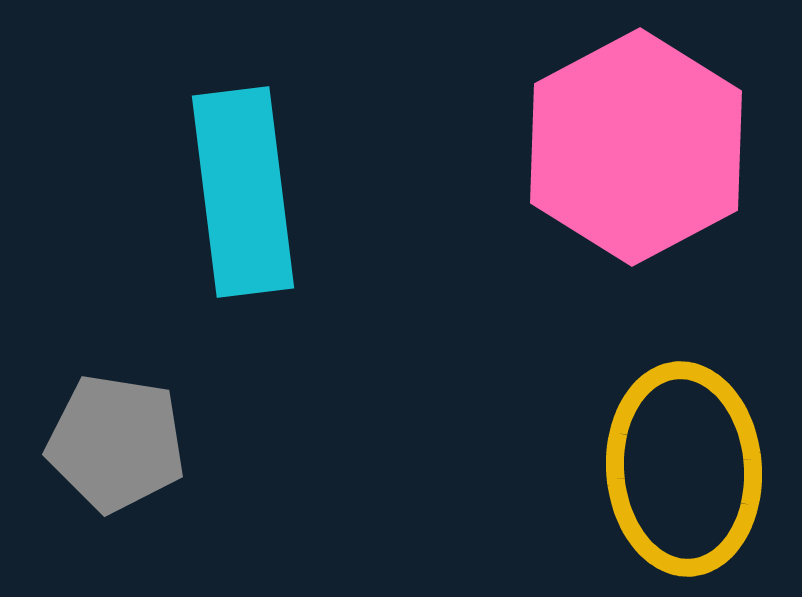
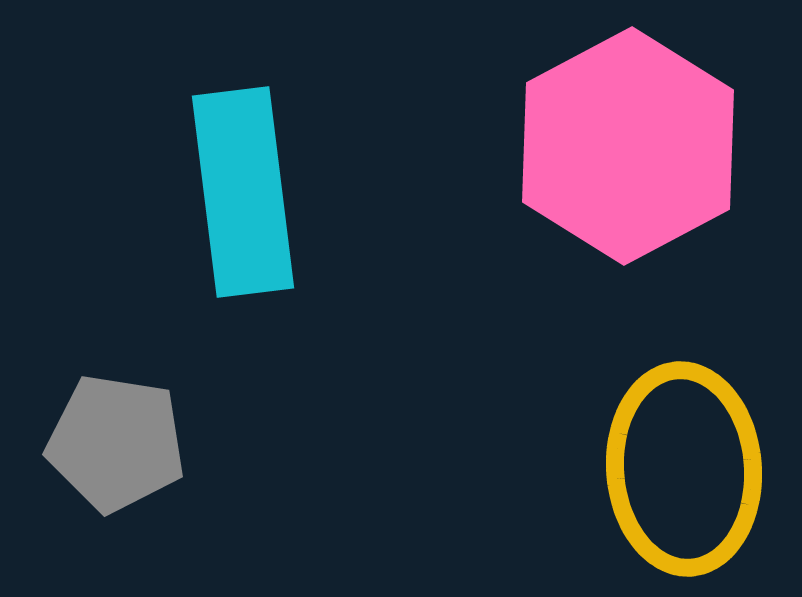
pink hexagon: moved 8 px left, 1 px up
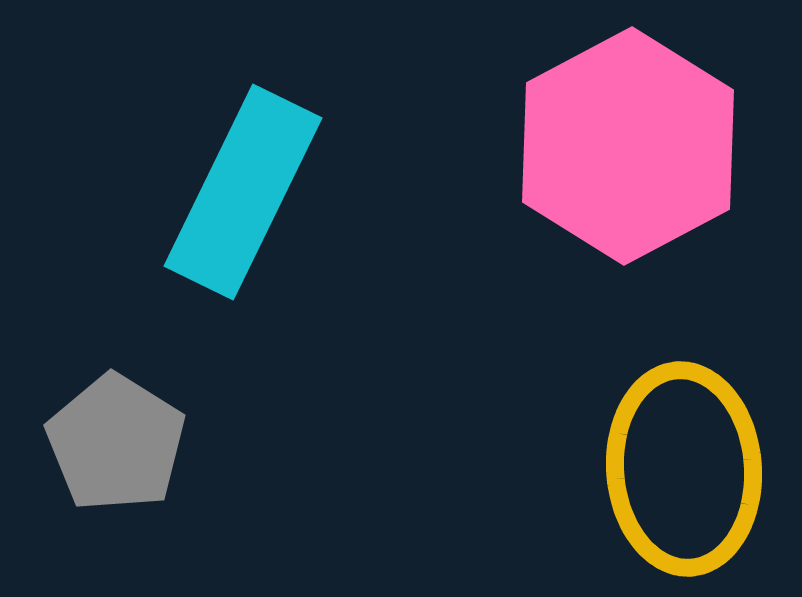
cyan rectangle: rotated 33 degrees clockwise
gray pentagon: rotated 23 degrees clockwise
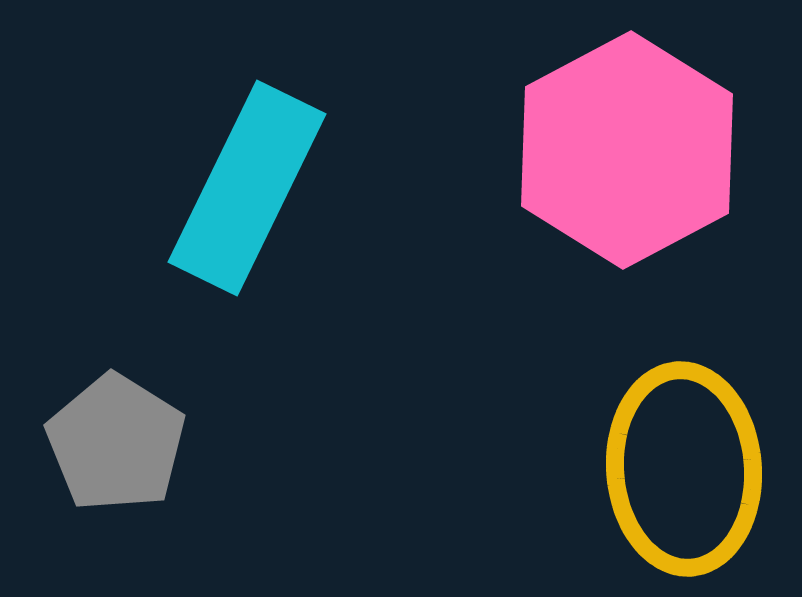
pink hexagon: moved 1 px left, 4 px down
cyan rectangle: moved 4 px right, 4 px up
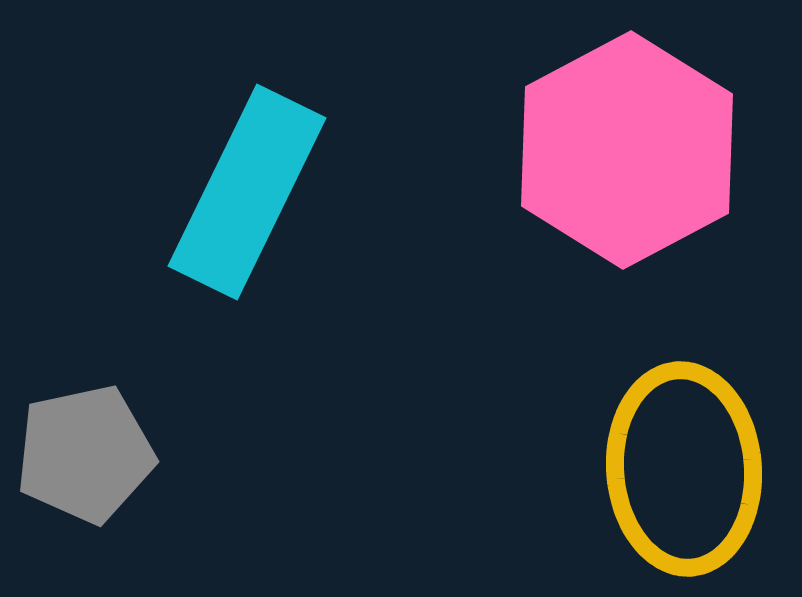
cyan rectangle: moved 4 px down
gray pentagon: moved 31 px left, 11 px down; rotated 28 degrees clockwise
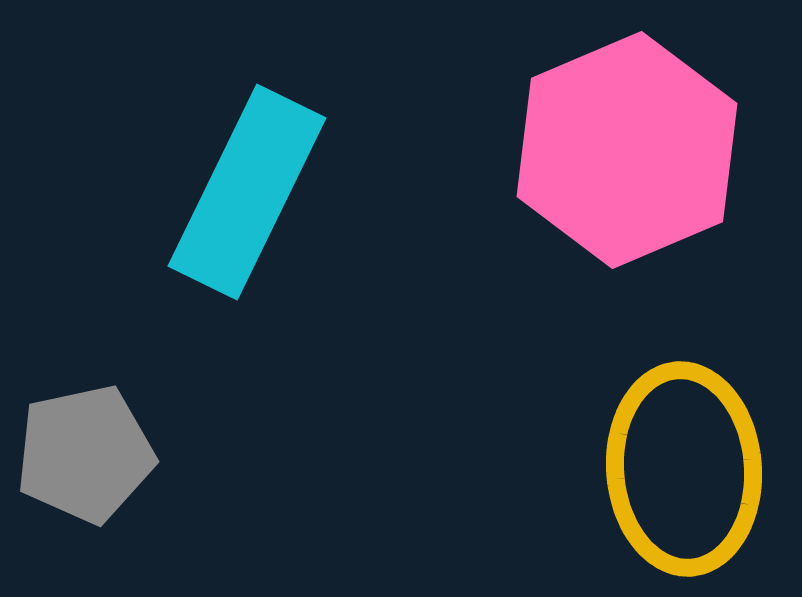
pink hexagon: rotated 5 degrees clockwise
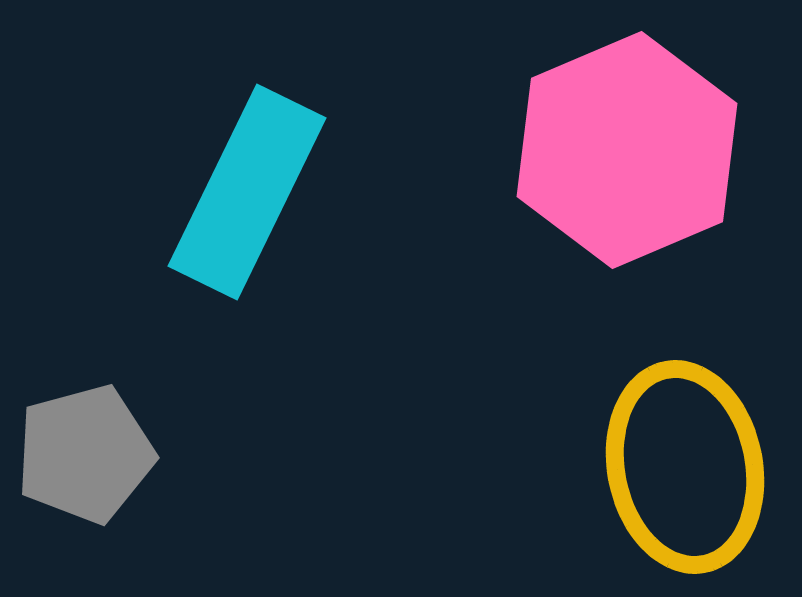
gray pentagon: rotated 3 degrees counterclockwise
yellow ellipse: moved 1 px right, 2 px up; rotated 7 degrees counterclockwise
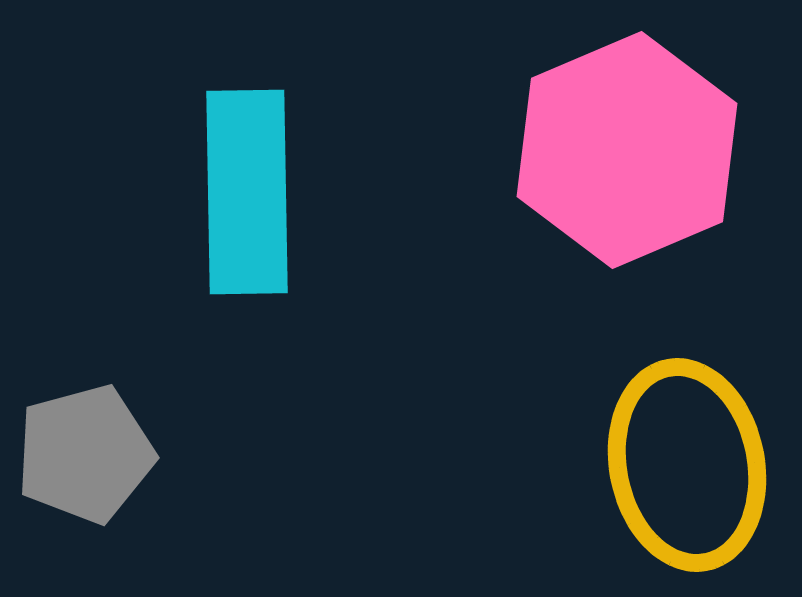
cyan rectangle: rotated 27 degrees counterclockwise
yellow ellipse: moved 2 px right, 2 px up
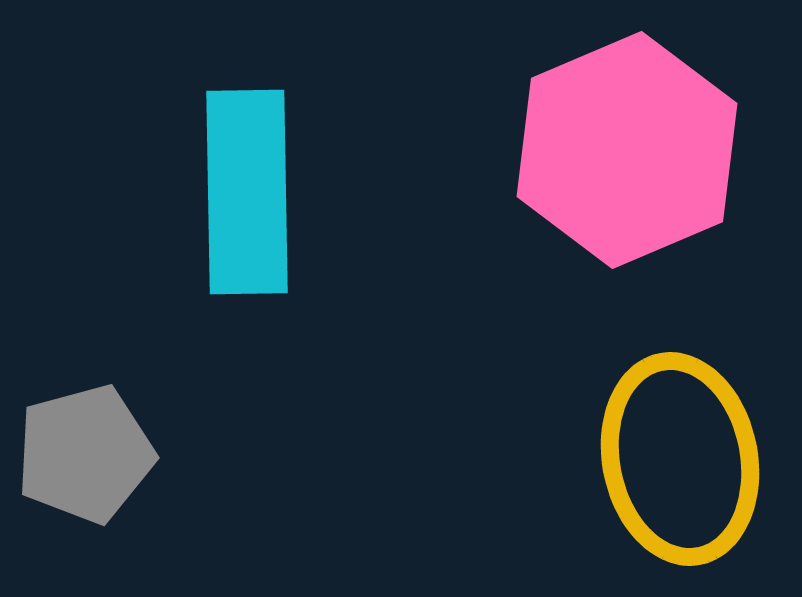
yellow ellipse: moved 7 px left, 6 px up
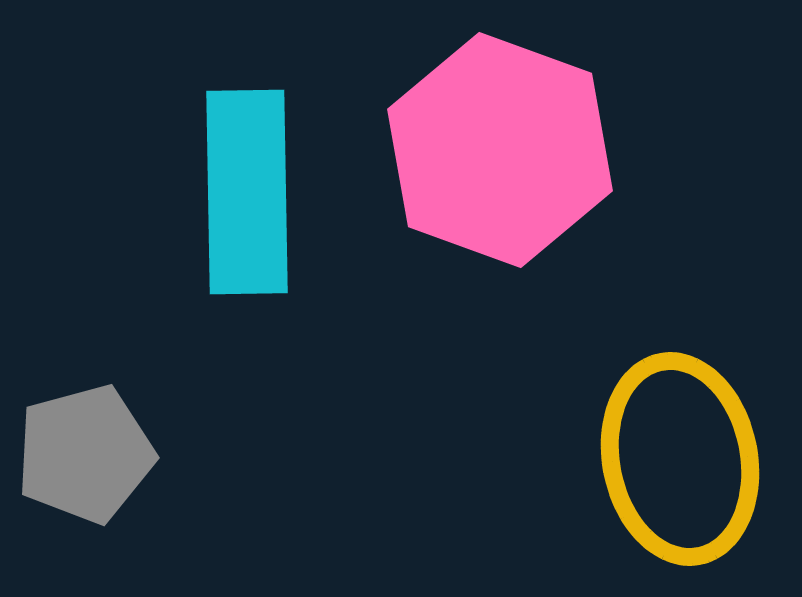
pink hexagon: moved 127 px left; rotated 17 degrees counterclockwise
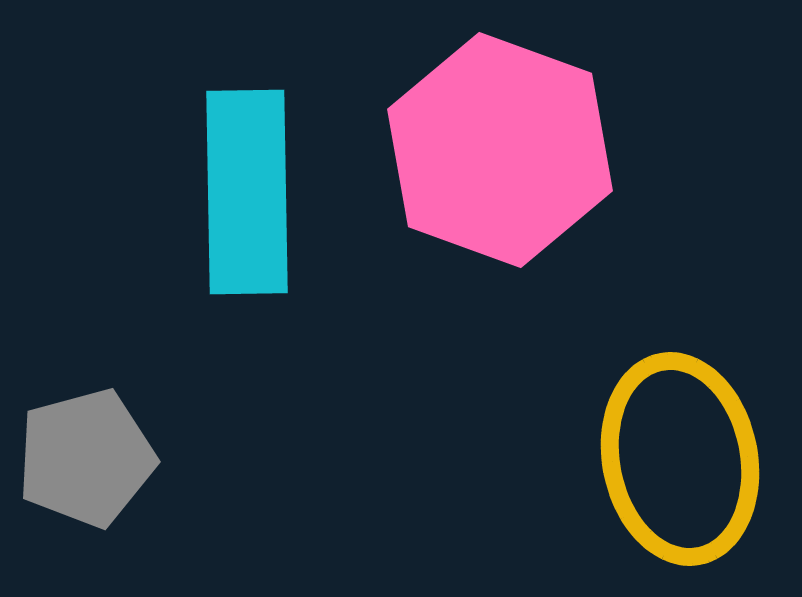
gray pentagon: moved 1 px right, 4 px down
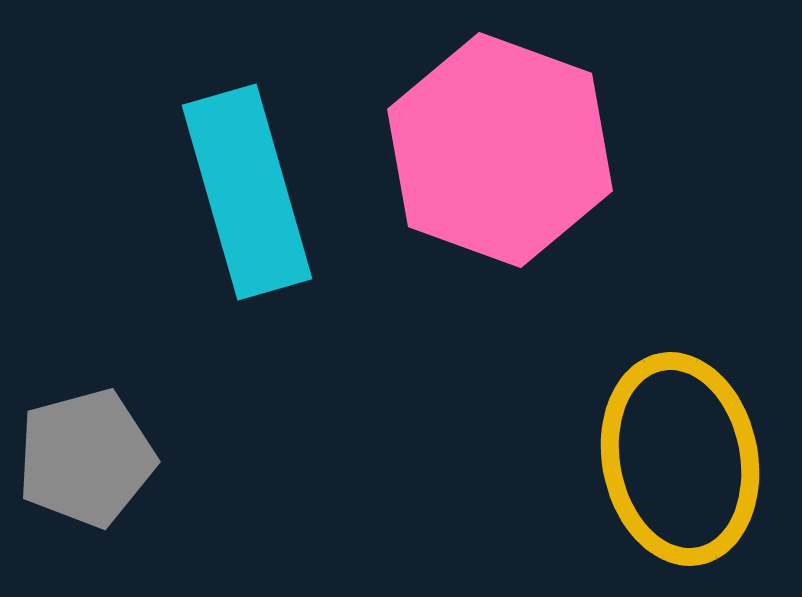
cyan rectangle: rotated 15 degrees counterclockwise
